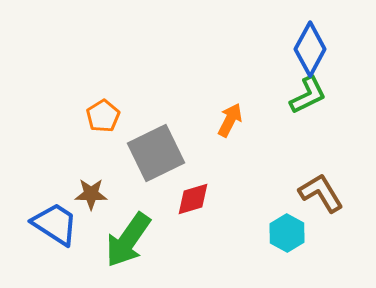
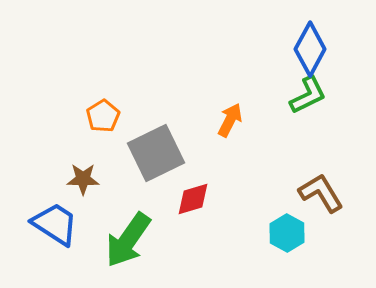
brown star: moved 8 px left, 15 px up
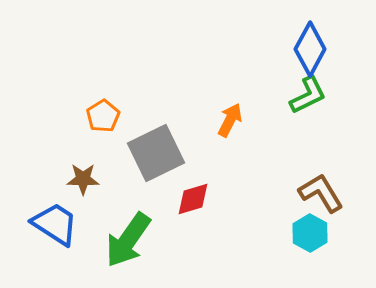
cyan hexagon: moved 23 px right
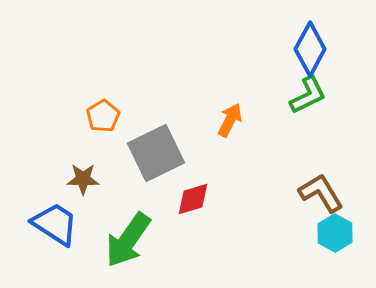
cyan hexagon: moved 25 px right
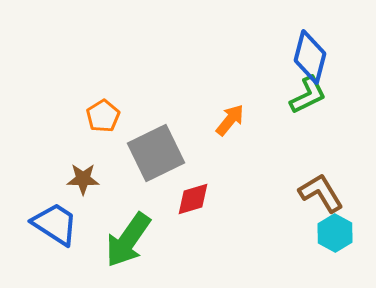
blue diamond: moved 8 px down; rotated 14 degrees counterclockwise
orange arrow: rotated 12 degrees clockwise
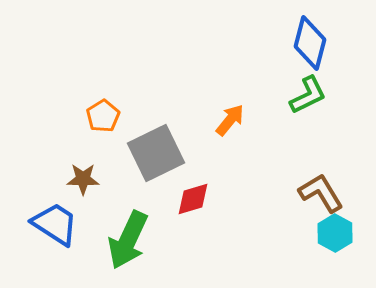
blue diamond: moved 14 px up
green arrow: rotated 10 degrees counterclockwise
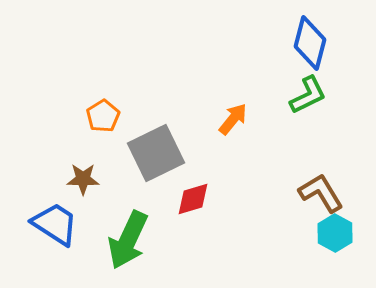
orange arrow: moved 3 px right, 1 px up
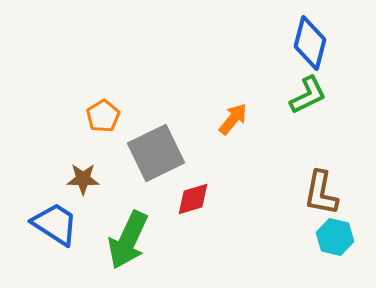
brown L-shape: rotated 138 degrees counterclockwise
cyan hexagon: moved 4 px down; rotated 15 degrees counterclockwise
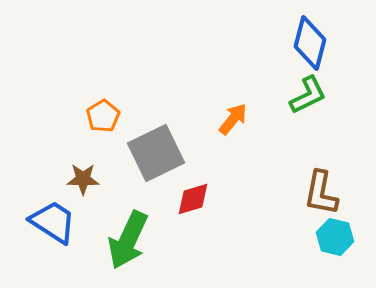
blue trapezoid: moved 2 px left, 2 px up
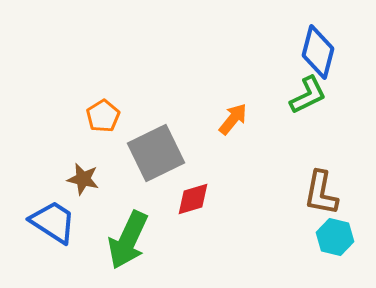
blue diamond: moved 8 px right, 9 px down
brown star: rotated 12 degrees clockwise
